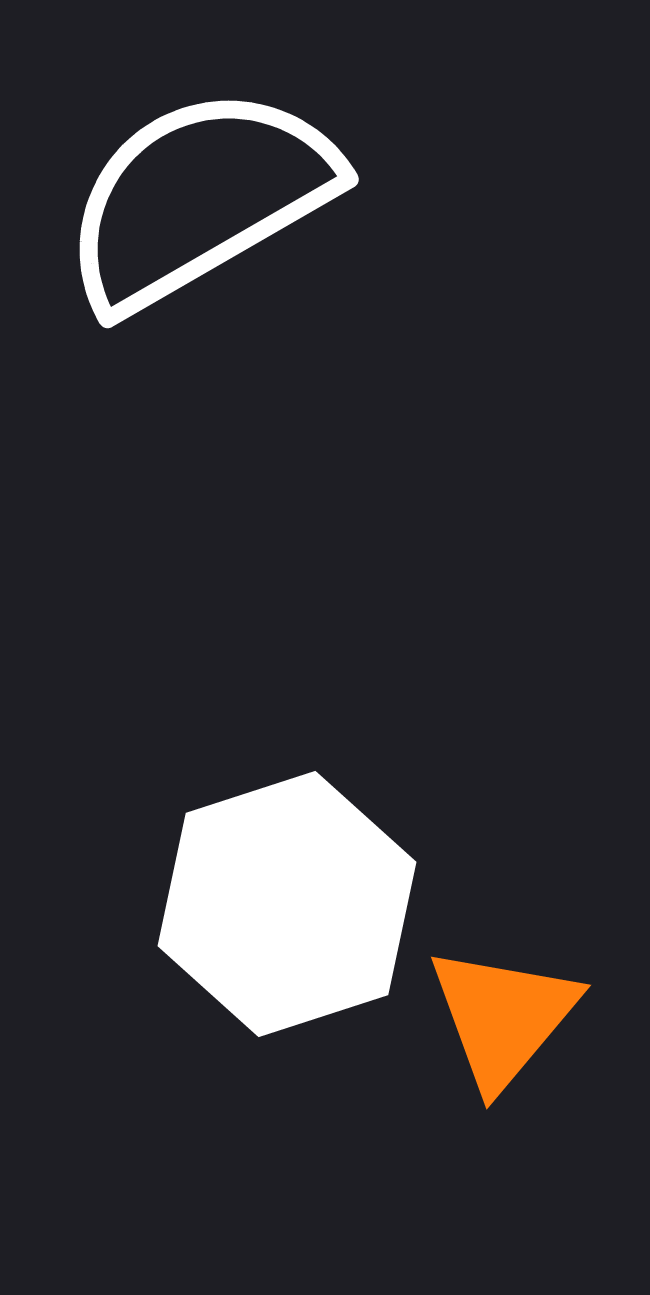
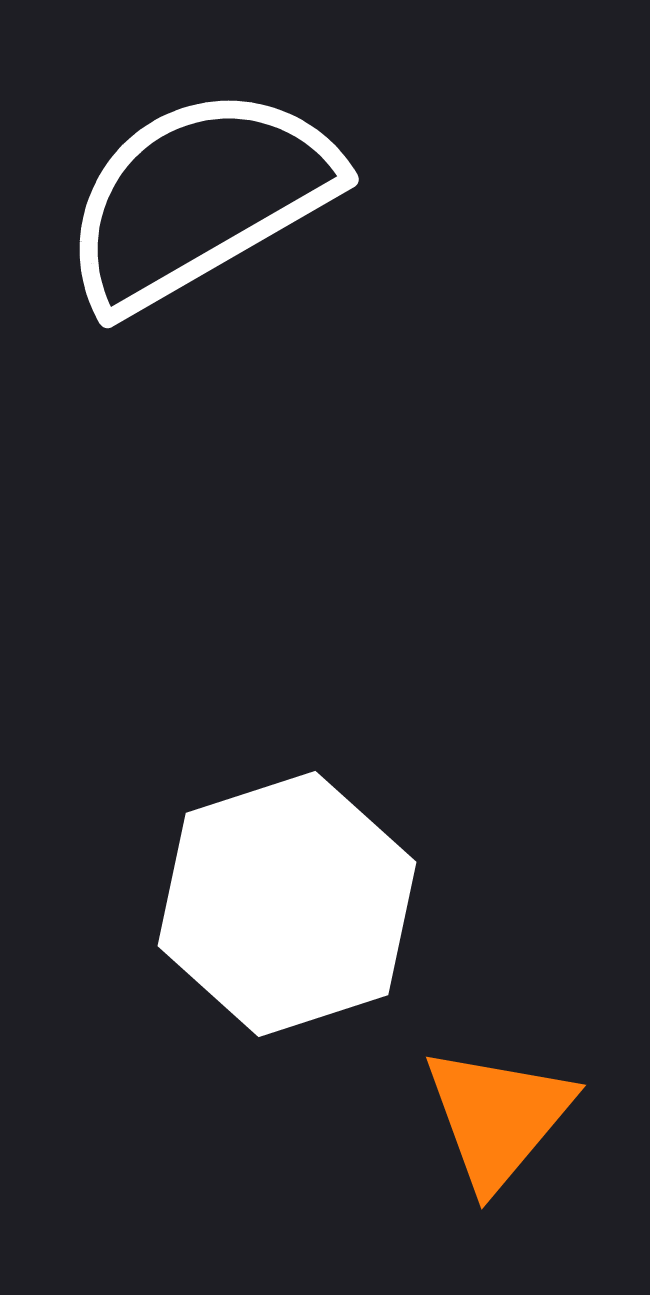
orange triangle: moved 5 px left, 100 px down
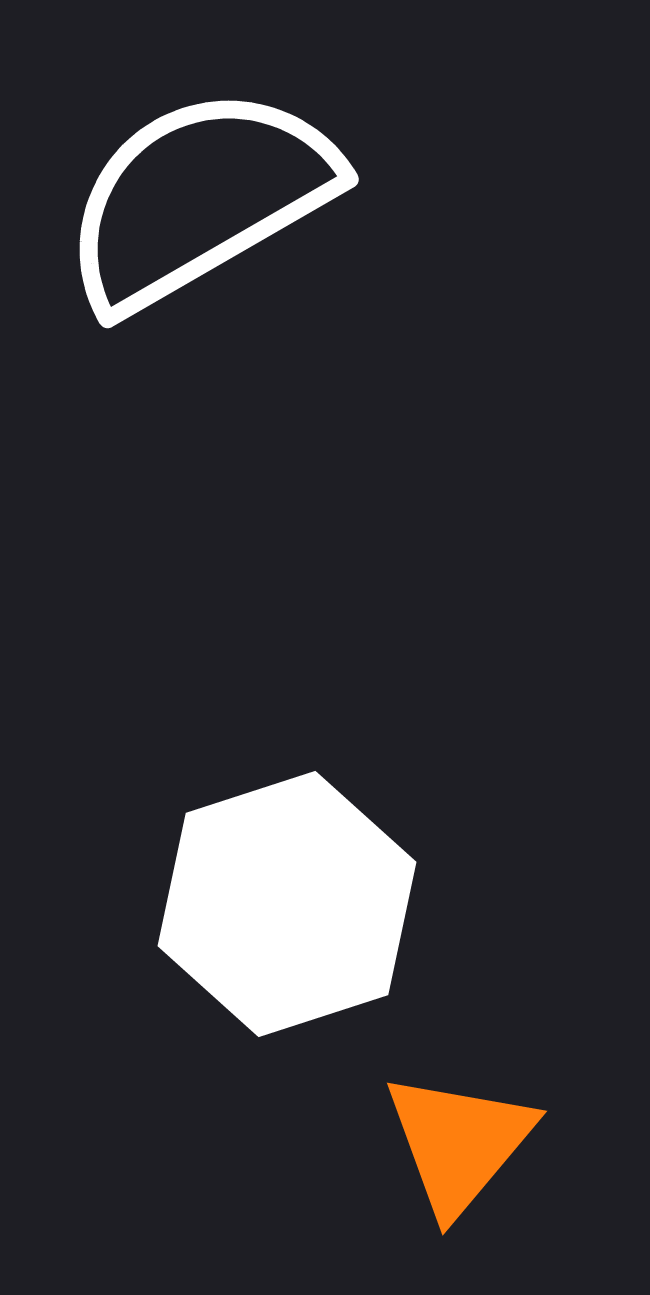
orange triangle: moved 39 px left, 26 px down
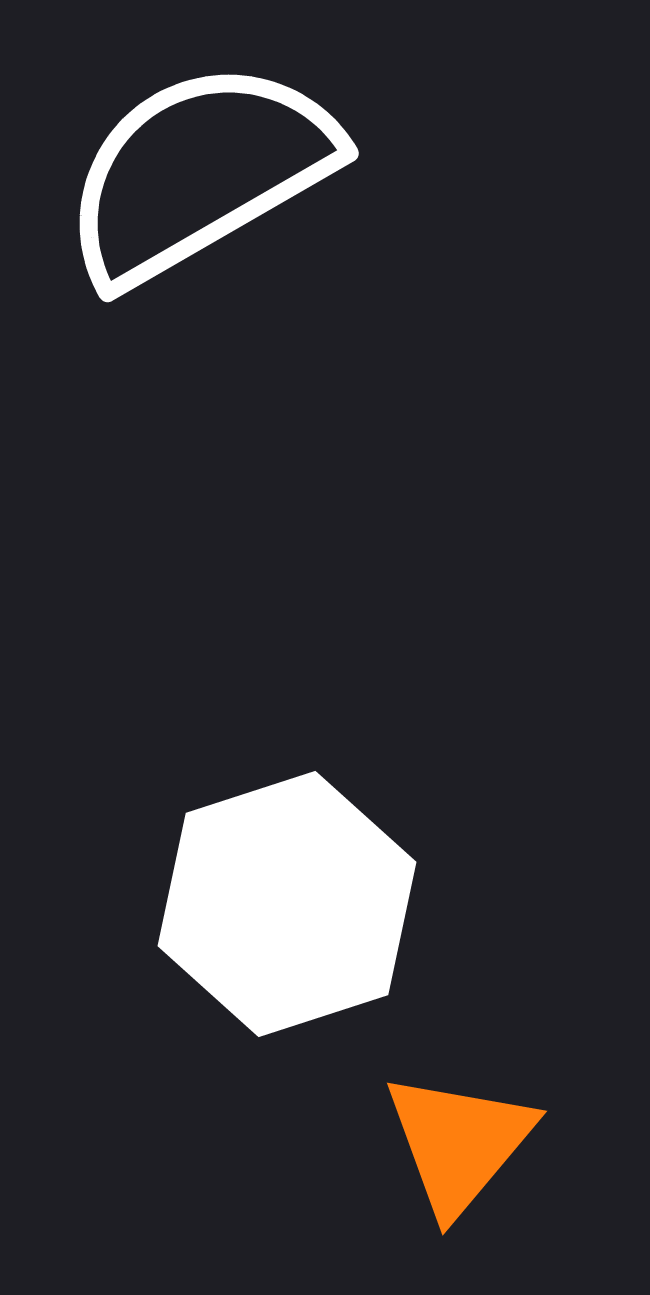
white semicircle: moved 26 px up
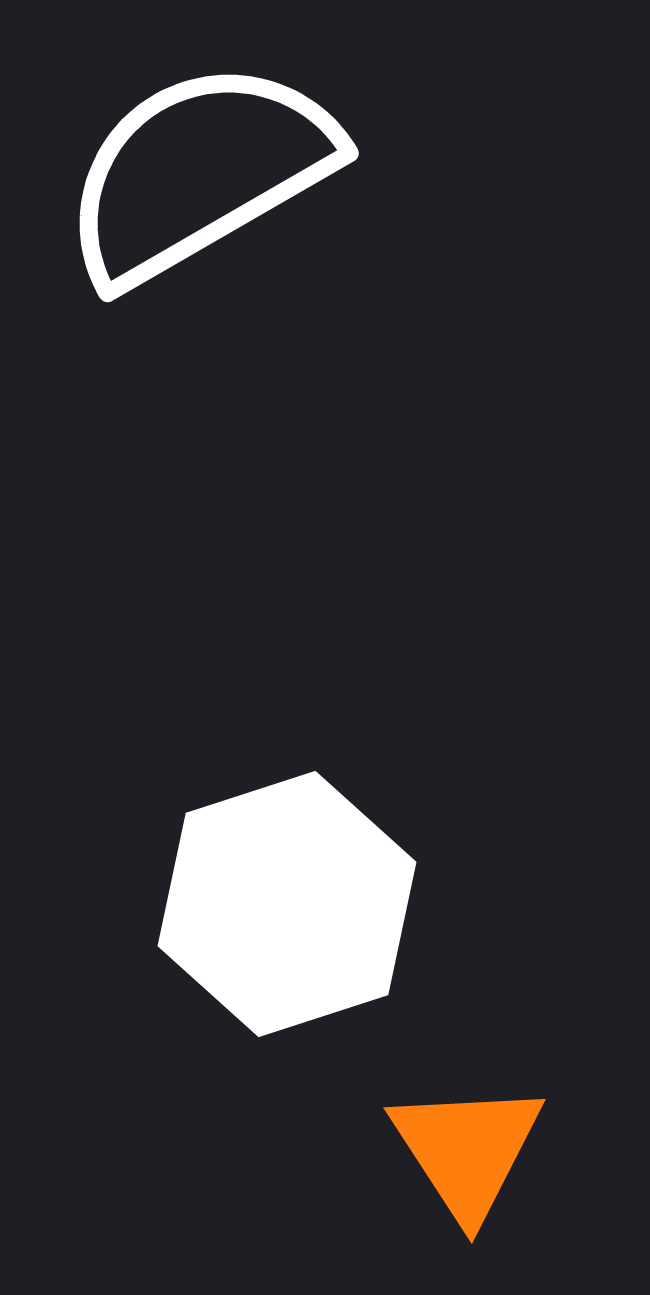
orange triangle: moved 8 px right, 7 px down; rotated 13 degrees counterclockwise
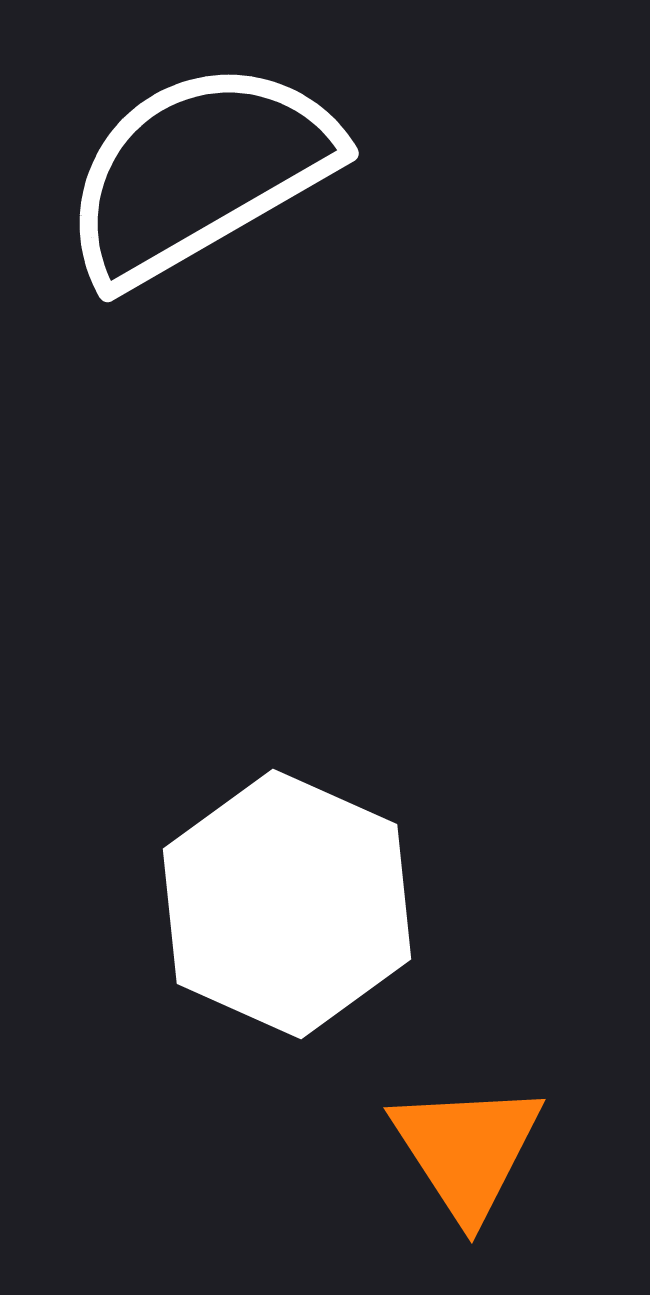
white hexagon: rotated 18 degrees counterclockwise
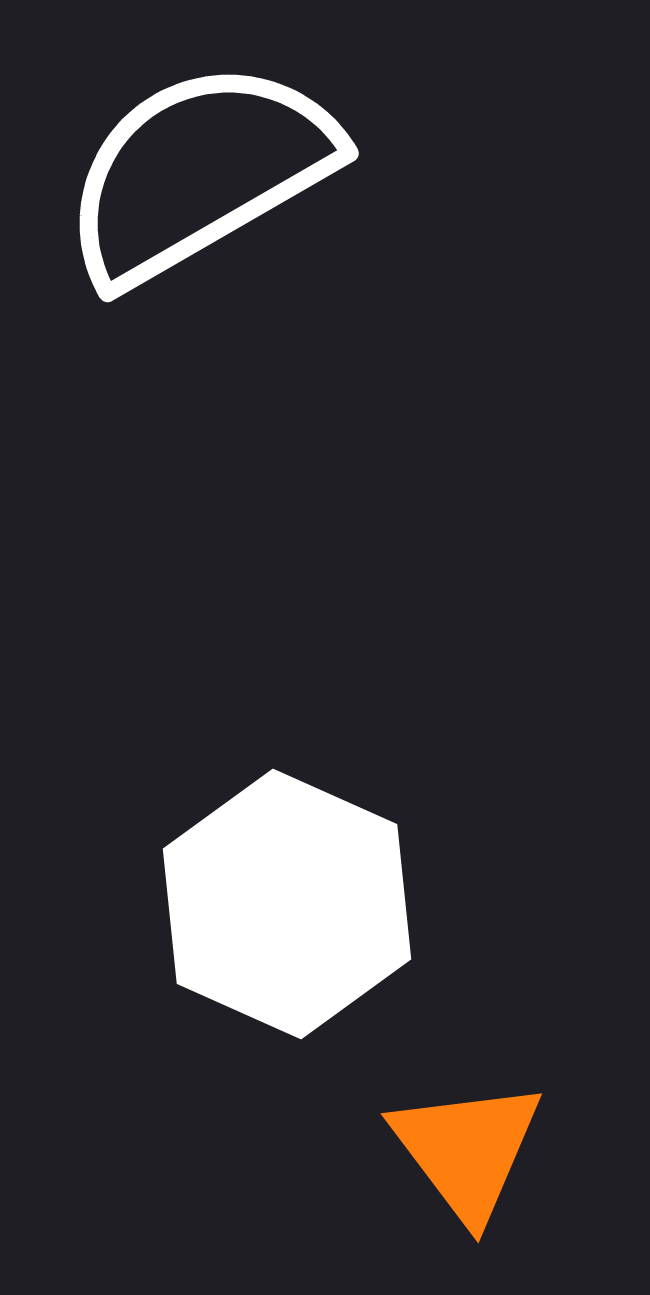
orange triangle: rotated 4 degrees counterclockwise
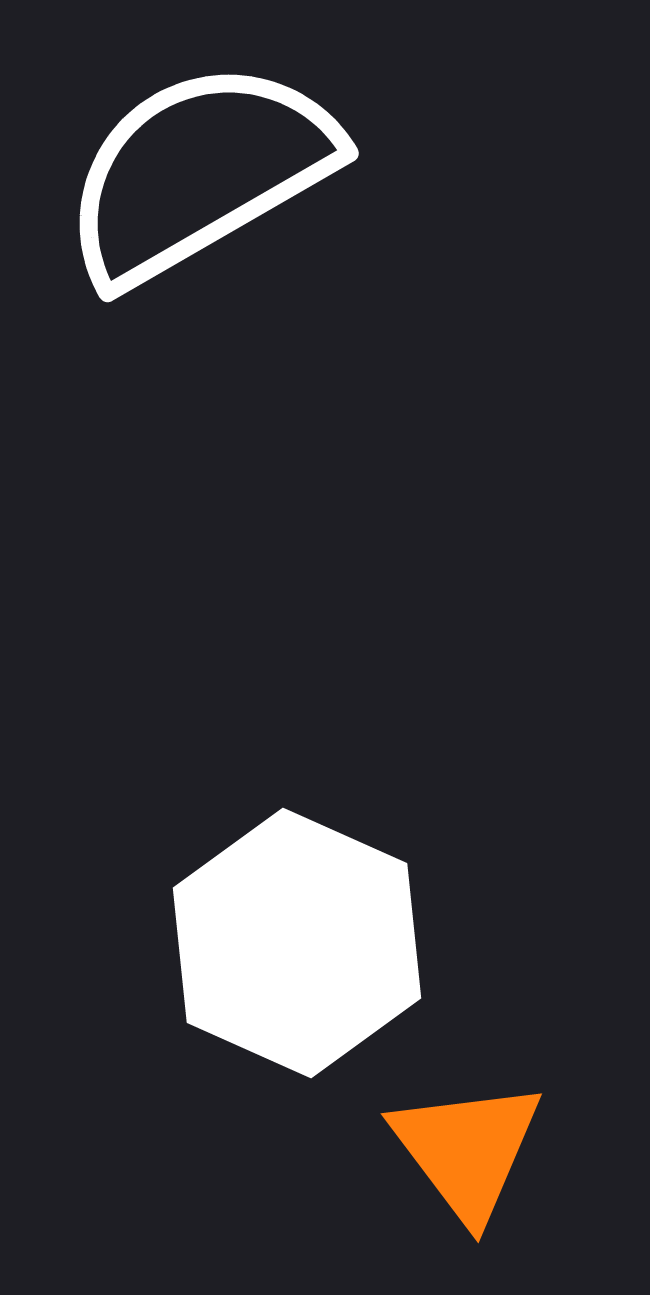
white hexagon: moved 10 px right, 39 px down
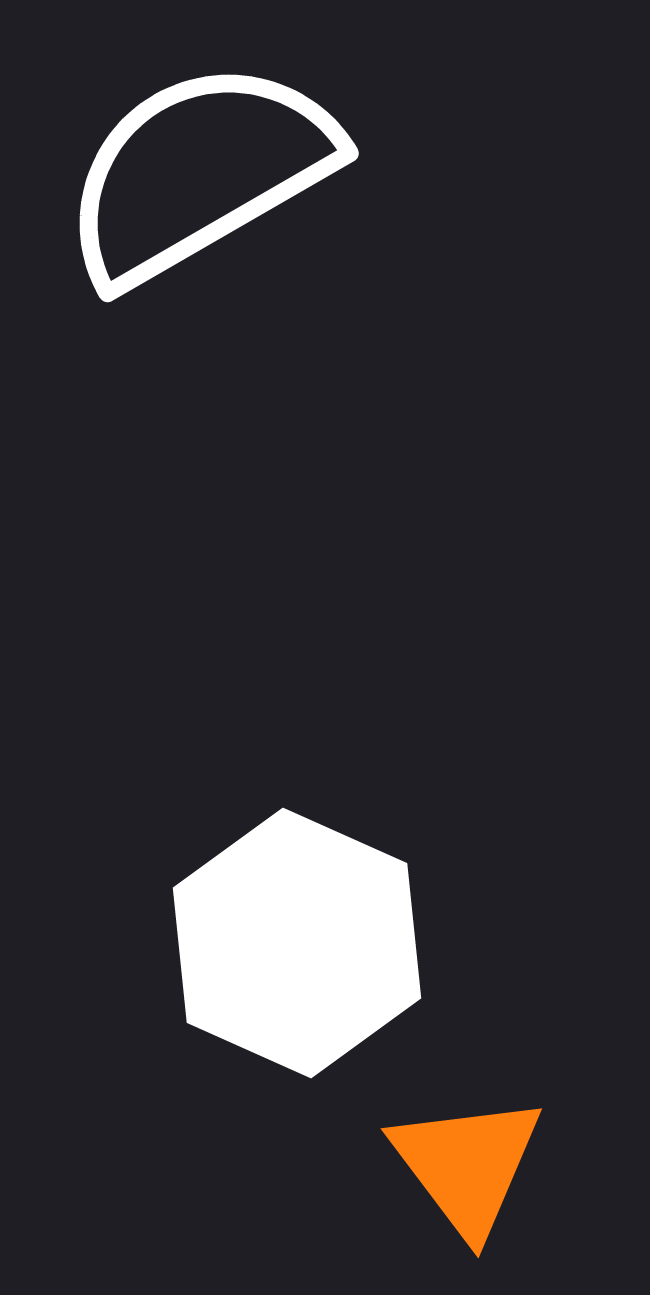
orange triangle: moved 15 px down
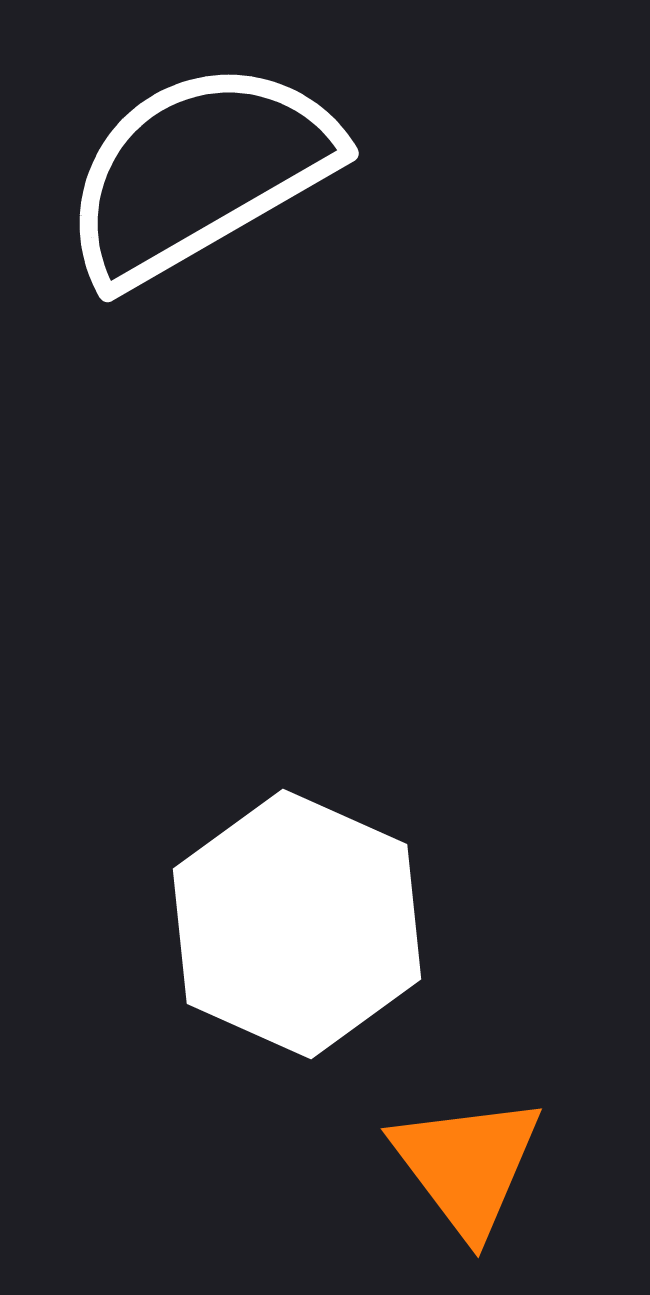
white hexagon: moved 19 px up
